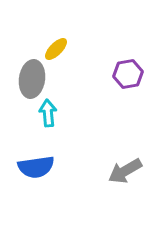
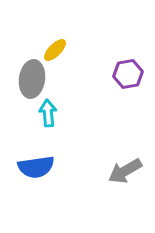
yellow ellipse: moved 1 px left, 1 px down
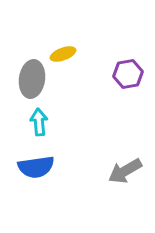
yellow ellipse: moved 8 px right, 4 px down; rotated 25 degrees clockwise
cyan arrow: moved 9 px left, 9 px down
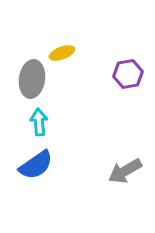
yellow ellipse: moved 1 px left, 1 px up
blue semicircle: moved 2 px up; rotated 27 degrees counterclockwise
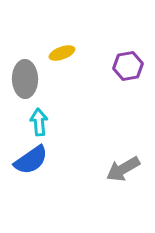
purple hexagon: moved 8 px up
gray ellipse: moved 7 px left; rotated 9 degrees counterclockwise
blue semicircle: moved 5 px left, 5 px up
gray arrow: moved 2 px left, 2 px up
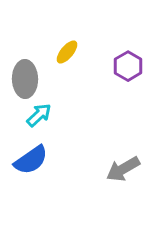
yellow ellipse: moved 5 px right, 1 px up; rotated 30 degrees counterclockwise
purple hexagon: rotated 20 degrees counterclockwise
cyan arrow: moved 7 px up; rotated 52 degrees clockwise
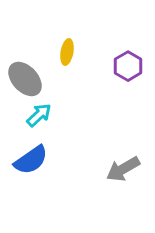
yellow ellipse: rotated 30 degrees counterclockwise
gray ellipse: rotated 42 degrees counterclockwise
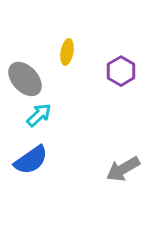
purple hexagon: moved 7 px left, 5 px down
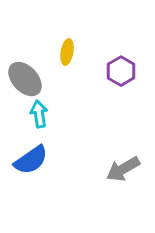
cyan arrow: moved 1 px up; rotated 56 degrees counterclockwise
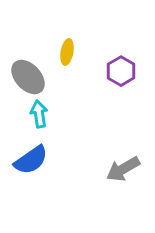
gray ellipse: moved 3 px right, 2 px up
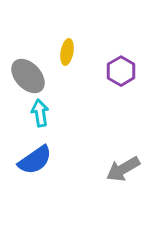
gray ellipse: moved 1 px up
cyan arrow: moved 1 px right, 1 px up
blue semicircle: moved 4 px right
